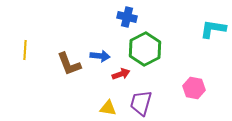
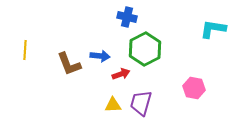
yellow triangle: moved 5 px right, 3 px up; rotated 12 degrees counterclockwise
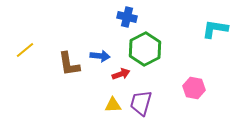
cyan L-shape: moved 2 px right
yellow line: rotated 48 degrees clockwise
brown L-shape: rotated 12 degrees clockwise
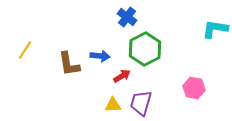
blue cross: rotated 24 degrees clockwise
yellow line: rotated 18 degrees counterclockwise
red arrow: moved 1 px right, 2 px down; rotated 12 degrees counterclockwise
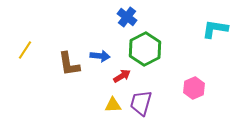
pink hexagon: rotated 25 degrees clockwise
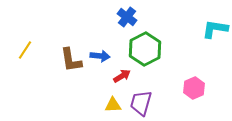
brown L-shape: moved 2 px right, 4 px up
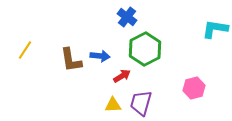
pink hexagon: rotated 10 degrees clockwise
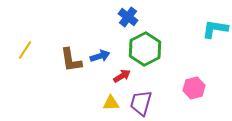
blue cross: moved 1 px right
blue arrow: rotated 24 degrees counterclockwise
yellow triangle: moved 2 px left, 2 px up
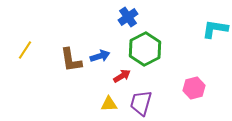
blue cross: rotated 18 degrees clockwise
yellow triangle: moved 2 px left, 1 px down
